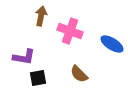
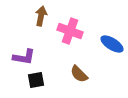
black square: moved 2 px left, 2 px down
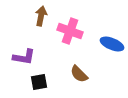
blue ellipse: rotated 10 degrees counterclockwise
black square: moved 3 px right, 2 px down
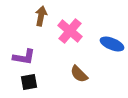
pink cross: rotated 20 degrees clockwise
black square: moved 10 px left
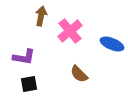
pink cross: rotated 10 degrees clockwise
black square: moved 2 px down
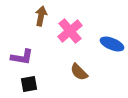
purple L-shape: moved 2 px left
brown semicircle: moved 2 px up
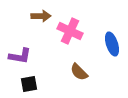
brown arrow: rotated 78 degrees clockwise
pink cross: rotated 25 degrees counterclockwise
blue ellipse: rotated 50 degrees clockwise
purple L-shape: moved 2 px left, 1 px up
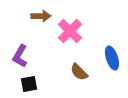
pink cross: rotated 20 degrees clockwise
blue ellipse: moved 14 px down
purple L-shape: rotated 110 degrees clockwise
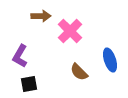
blue ellipse: moved 2 px left, 2 px down
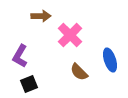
pink cross: moved 4 px down
black square: rotated 12 degrees counterclockwise
